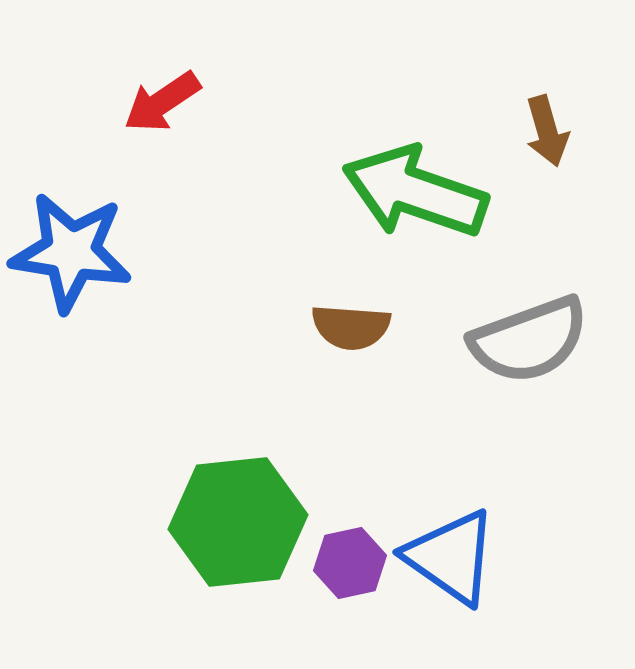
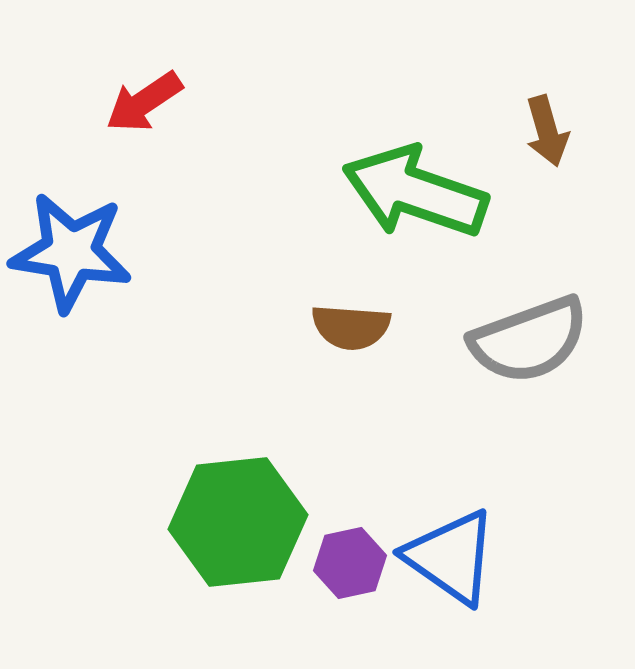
red arrow: moved 18 px left
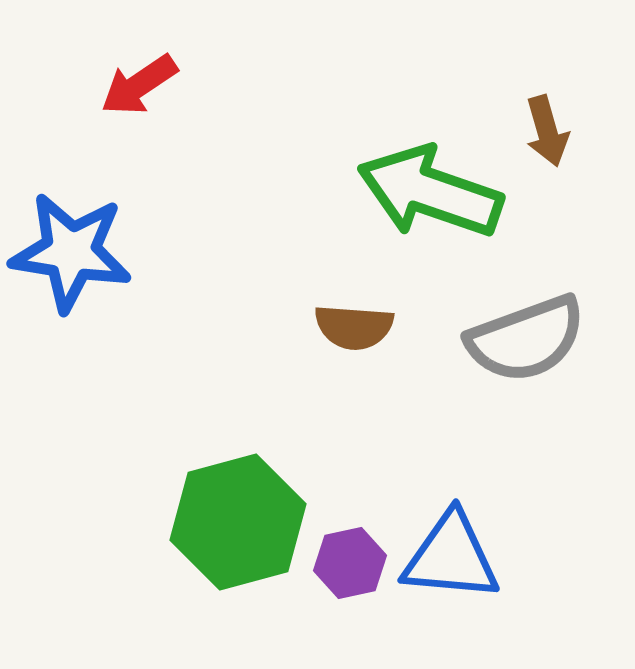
red arrow: moved 5 px left, 17 px up
green arrow: moved 15 px right
brown semicircle: moved 3 px right
gray semicircle: moved 3 px left, 1 px up
green hexagon: rotated 9 degrees counterclockwise
blue triangle: rotated 30 degrees counterclockwise
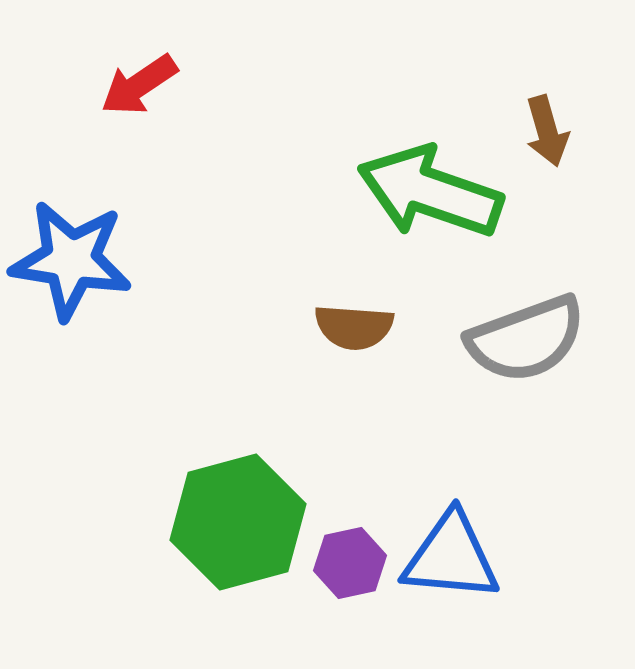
blue star: moved 8 px down
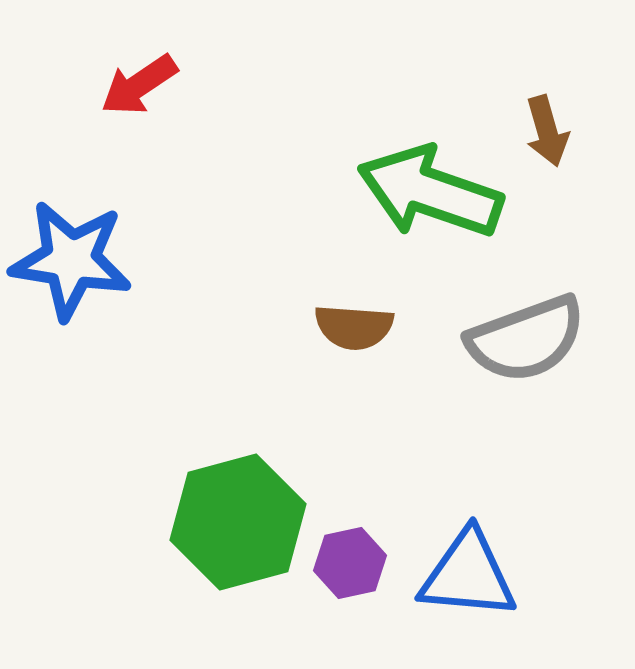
blue triangle: moved 17 px right, 18 px down
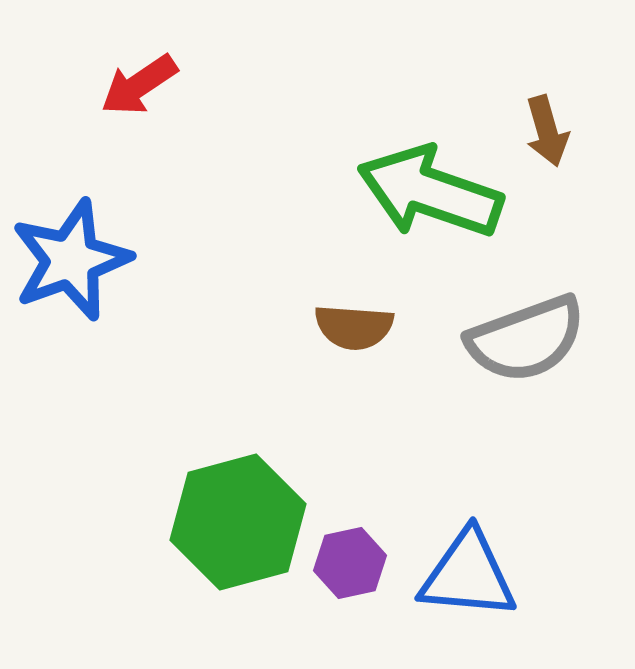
blue star: rotated 29 degrees counterclockwise
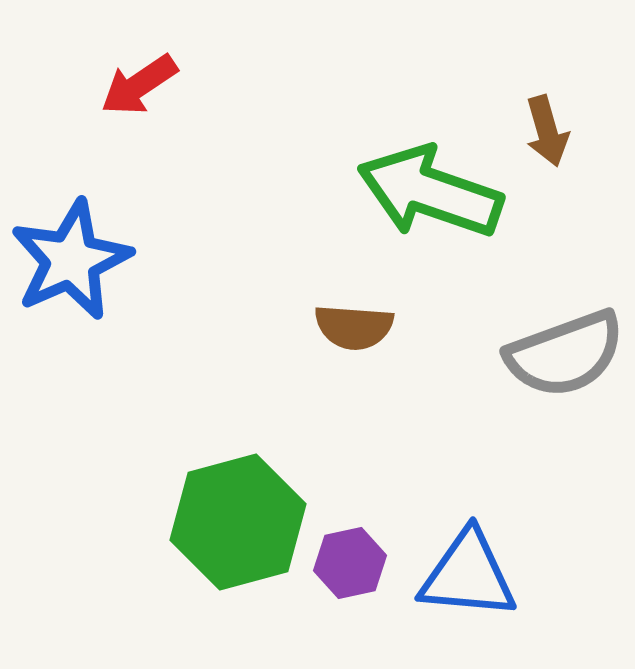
blue star: rotated 4 degrees counterclockwise
gray semicircle: moved 39 px right, 15 px down
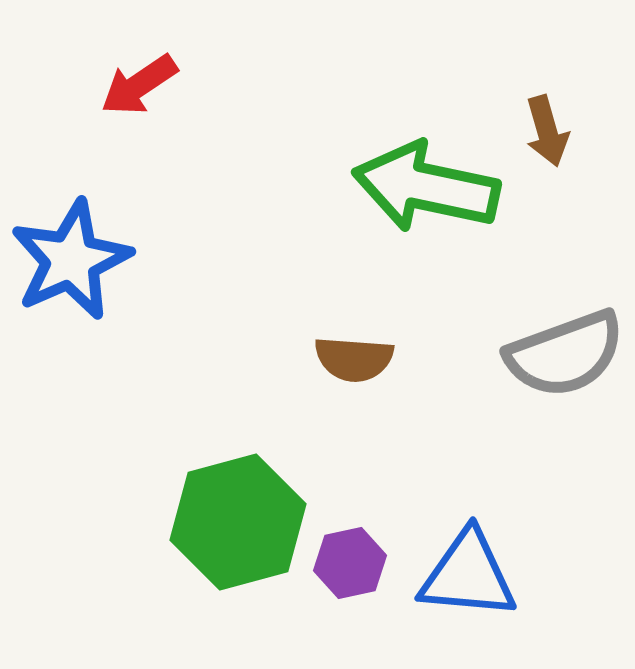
green arrow: moved 4 px left, 5 px up; rotated 7 degrees counterclockwise
brown semicircle: moved 32 px down
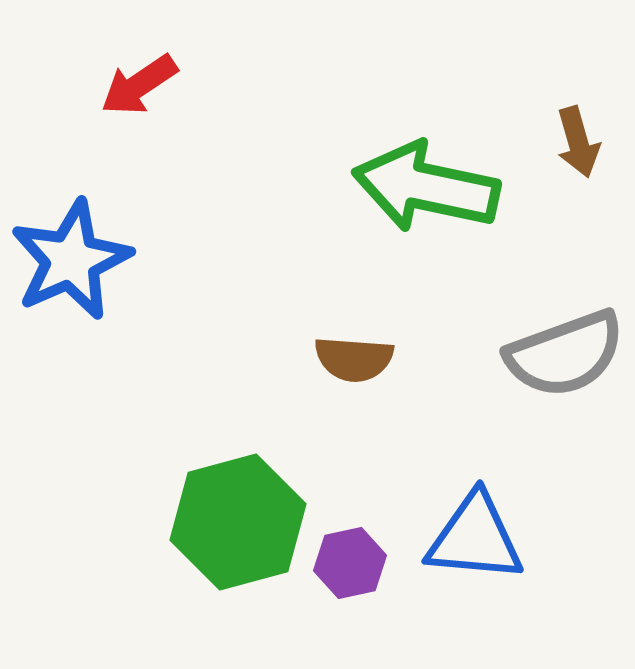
brown arrow: moved 31 px right, 11 px down
blue triangle: moved 7 px right, 37 px up
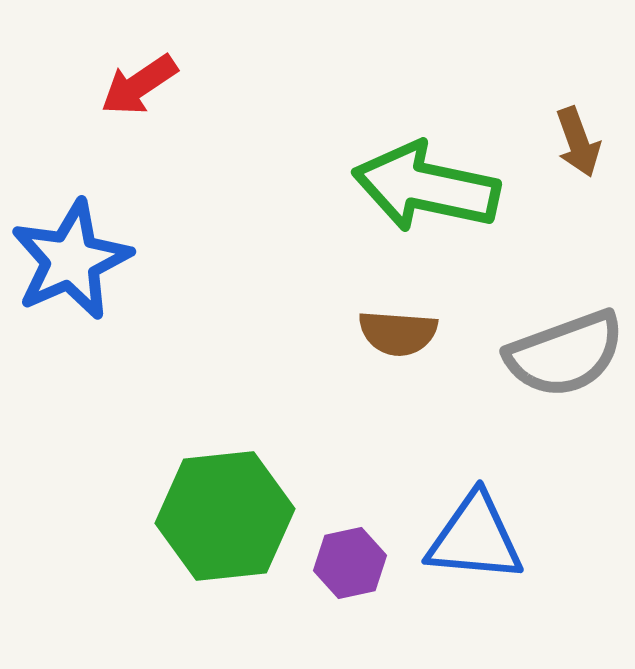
brown arrow: rotated 4 degrees counterclockwise
brown semicircle: moved 44 px right, 26 px up
green hexagon: moved 13 px left, 6 px up; rotated 9 degrees clockwise
